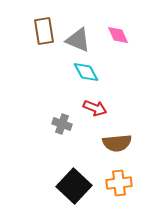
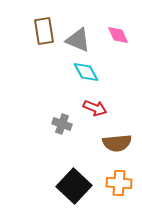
orange cross: rotated 10 degrees clockwise
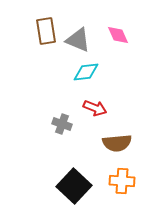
brown rectangle: moved 2 px right
cyan diamond: rotated 68 degrees counterclockwise
orange cross: moved 3 px right, 2 px up
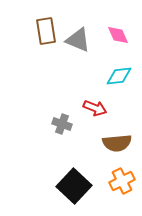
cyan diamond: moved 33 px right, 4 px down
orange cross: rotated 30 degrees counterclockwise
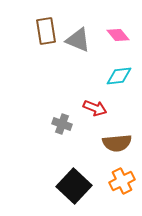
pink diamond: rotated 15 degrees counterclockwise
